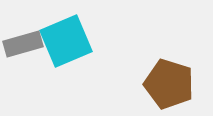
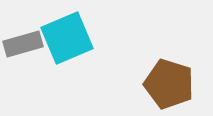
cyan square: moved 1 px right, 3 px up
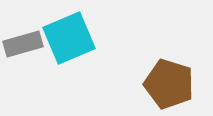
cyan square: moved 2 px right
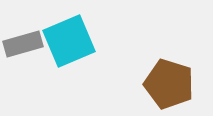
cyan square: moved 3 px down
